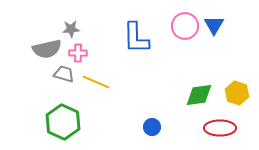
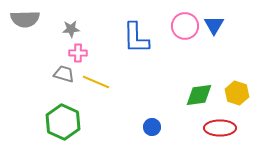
gray semicircle: moved 22 px left, 30 px up; rotated 12 degrees clockwise
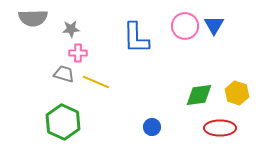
gray semicircle: moved 8 px right, 1 px up
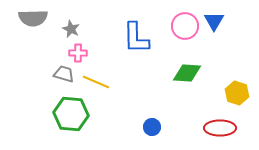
blue triangle: moved 4 px up
gray star: rotated 30 degrees clockwise
green diamond: moved 12 px left, 22 px up; rotated 12 degrees clockwise
green hexagon: moved 8 px right, 8 px up; rotated 20 degrees counterclockwise
